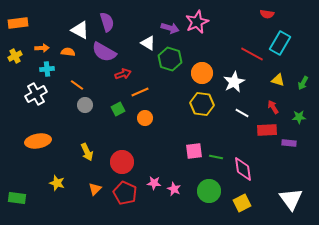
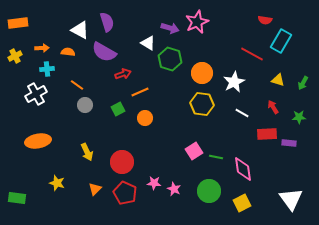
red semicircle at (267, 14): moved 2 px left, 6 px down
cyan rectangle at (280, 43): moved 1 px right, 2 px up
red rectangle at (267, 130): moved 4 px down
pink square at (194, 151): rotated 24 degrees counterclockwise
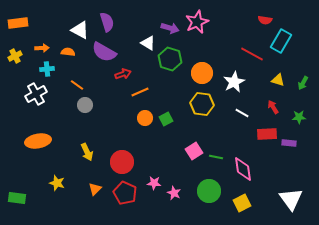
green square at (118, 109): moved 48 px right, 10 px down
pink star at (174, 189): moved 4 px down
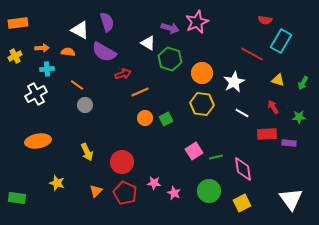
green line at (216, 157): rotated 24 degrees counterclockwise
orange triangle at (95, 189): moved 1 px right, 2 px down
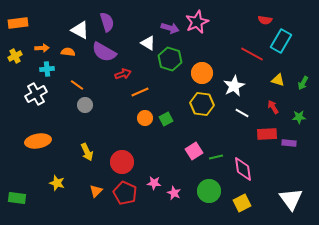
white star at (234, 82): moved 4 px down
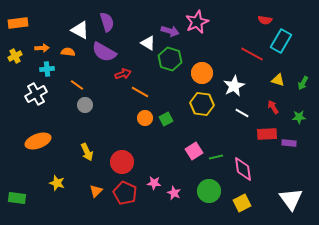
purple arrow at (170, 28): moved 3 px down
orange line at (140, 92): rotated 54 degrees clockwise
orange ellipse at (38, 141): rotated 10 degrees counterclockwise
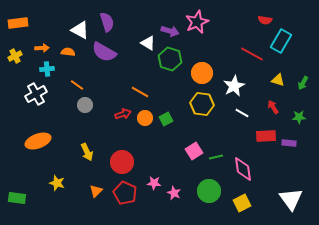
red arrow at (123, 74): moved 40 px down
red rectangle at (267, 134): moved 1 px left, 2 px down
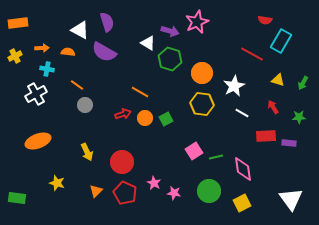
cyan cross at (47, 69): rotated 16 degrees clockwise
pink star at (154, 183): rotated 24 degrees clockwise
pink star at (174, 193): rotated 16 degrees counterclockwise
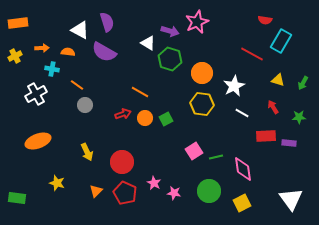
cyan cross at (47, 69): moved 5 px right
